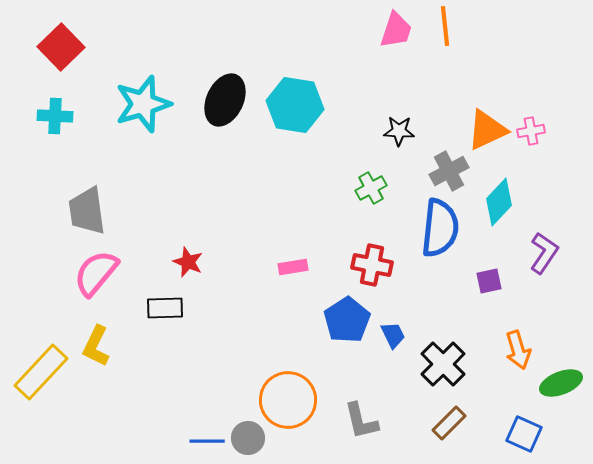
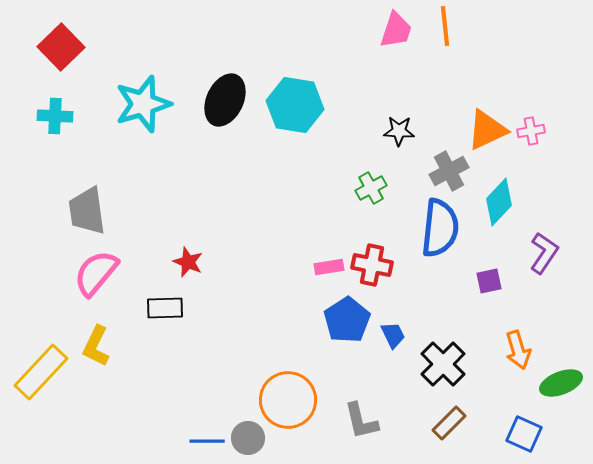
pink rectangle: moved 36 px right
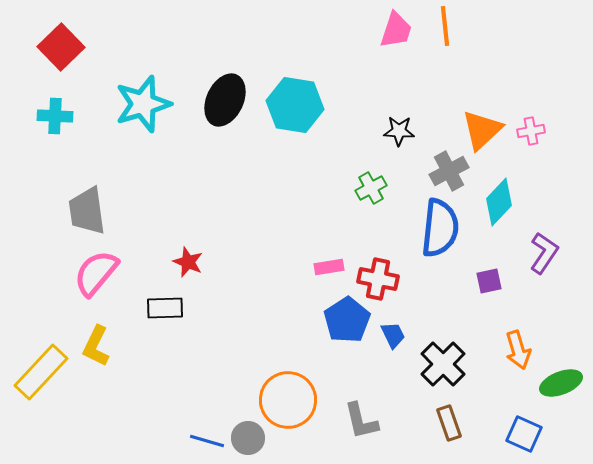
orange triangle: moved 5 px left; rotated 18 degrees counterclockwise
red cross: moved 6 px right, 14 px down
brown rectangle: rotated 64 degrees counterclockwise
blue line: rotated 16 degrees clockwise
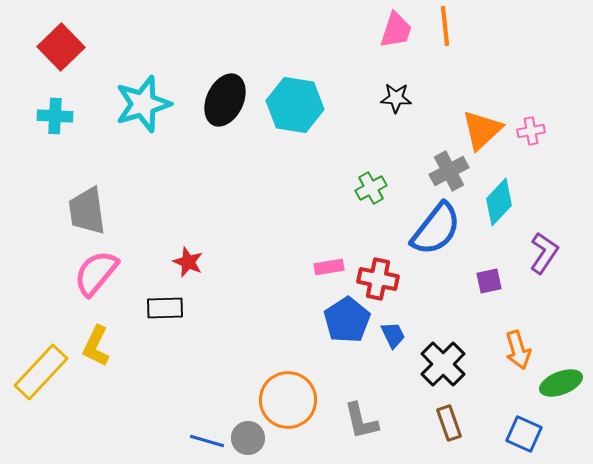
black star: moved 3 px left, 33 px up
blue semicircle: moved 4 px left, 1 px down; rotated 32 degrees clockwise
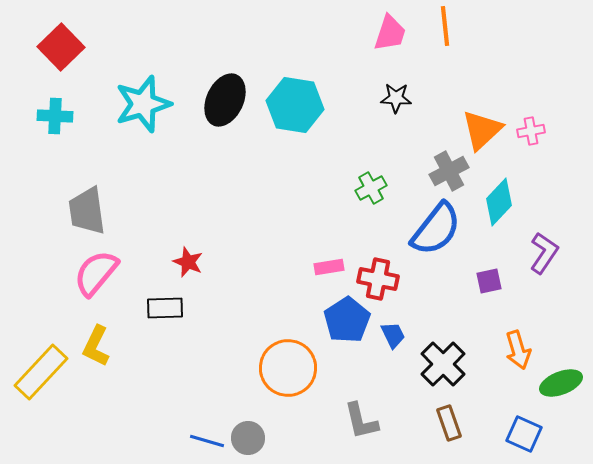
pink trapezoid: moved 6 px left, 3 px down
orange circle: moved 32 px up
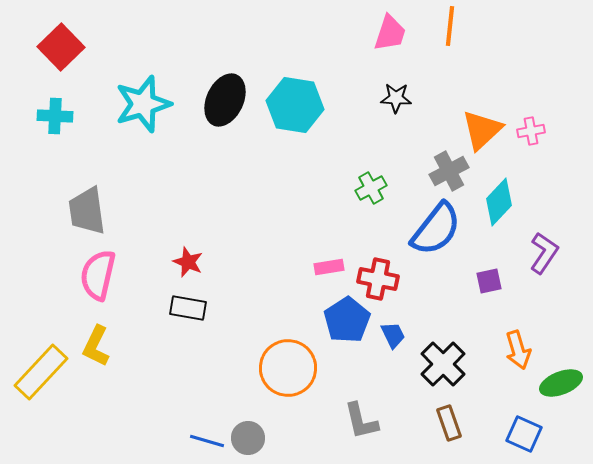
orange line: moved 5 px right; rotated 12 degrees clockwise
pink semicircle: moved 2 px right, 2 px down; rotated 27 degrees counterclockwise
black rectangle: moved 23 px right; rotated 12 degrees clockwise
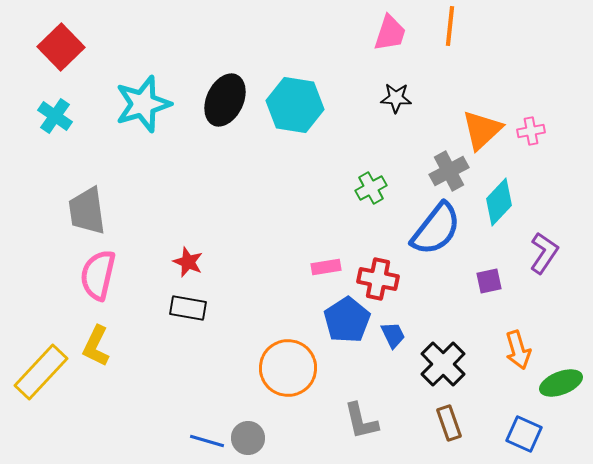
cyan cross: rotated 32 degrees clockwise
pink rectangle: moved 3 px left
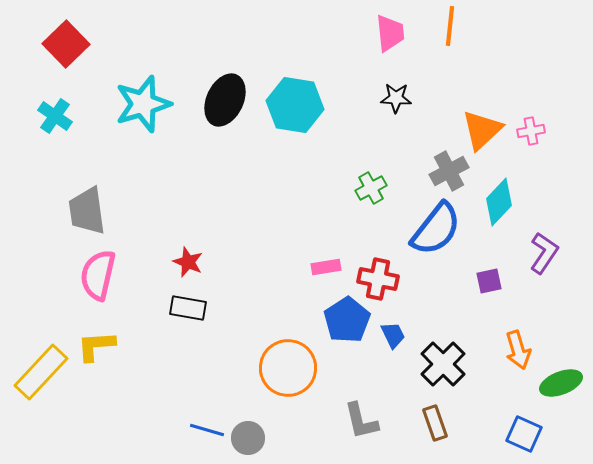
pink trapezoid: rotated 24 degrees counterclockwise
red square: moved 5 px right, 3 px up
yellow L-shape: rotated 60 degrees clockwise
brown rectangle: moved 14 px left
blue line: moved 11 px up
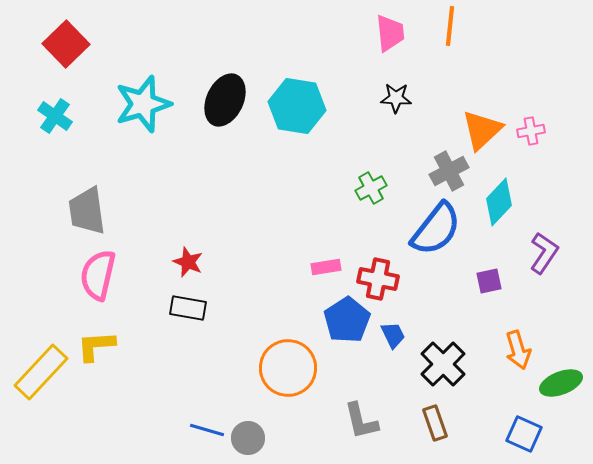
cyan hexagon: moved 2 px right, 1 px down
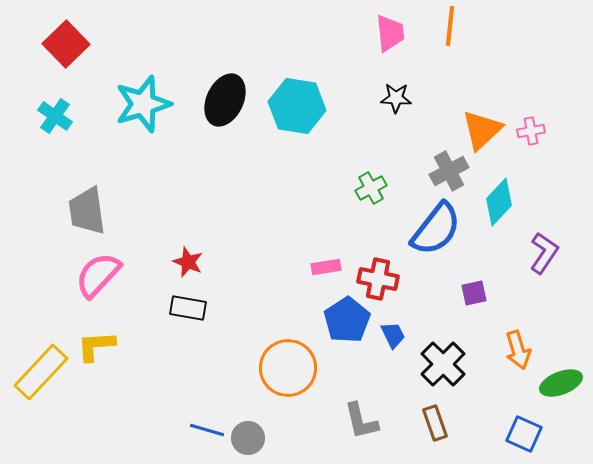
pink semicircle: rotated 30 degrees clockwise
purple square: moved 15 px left, 12 px down
